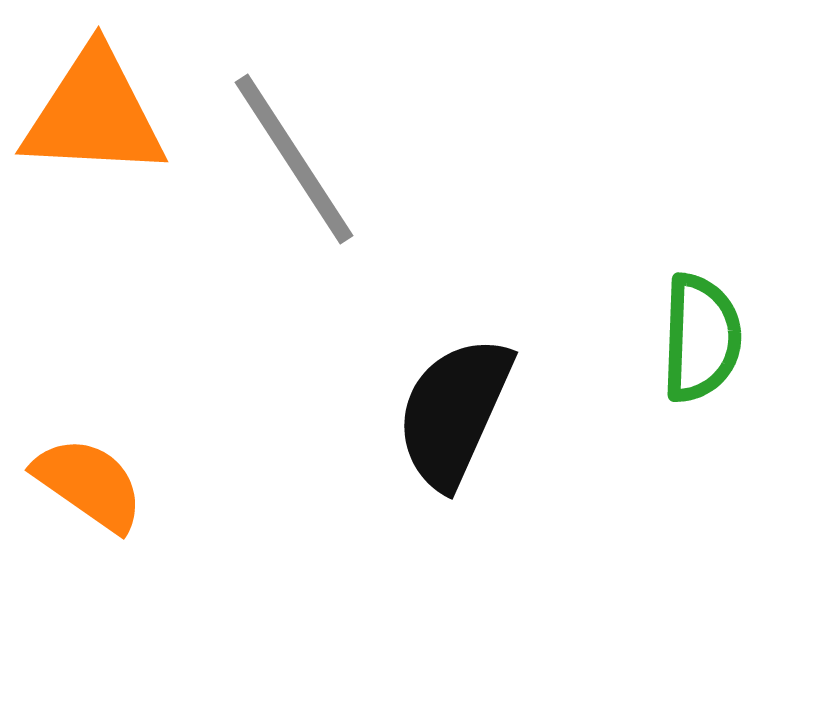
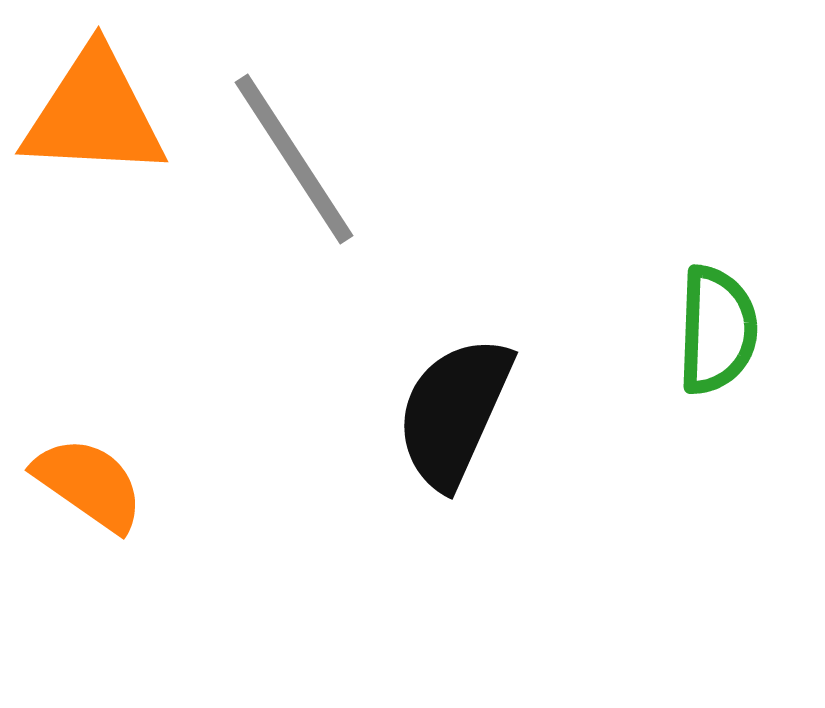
green semicircle: moved 16 px right, 8 px up
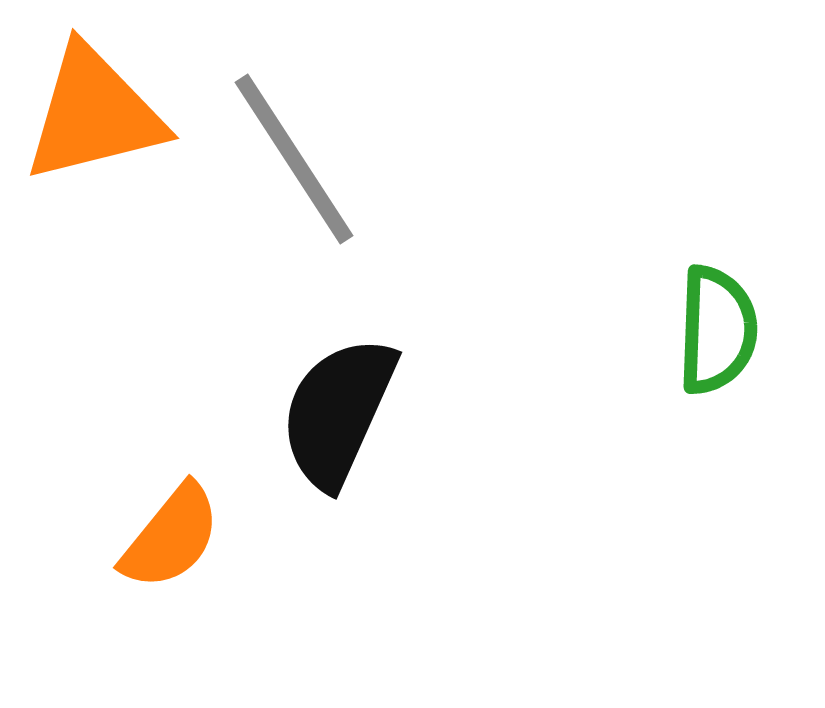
orange triangle: rotated 17 degrees counterclockwise
black semicircle: moved 116 px left
orange semicircle: moved 82 px right, 53 px down; rotated 94 degrees clockwise
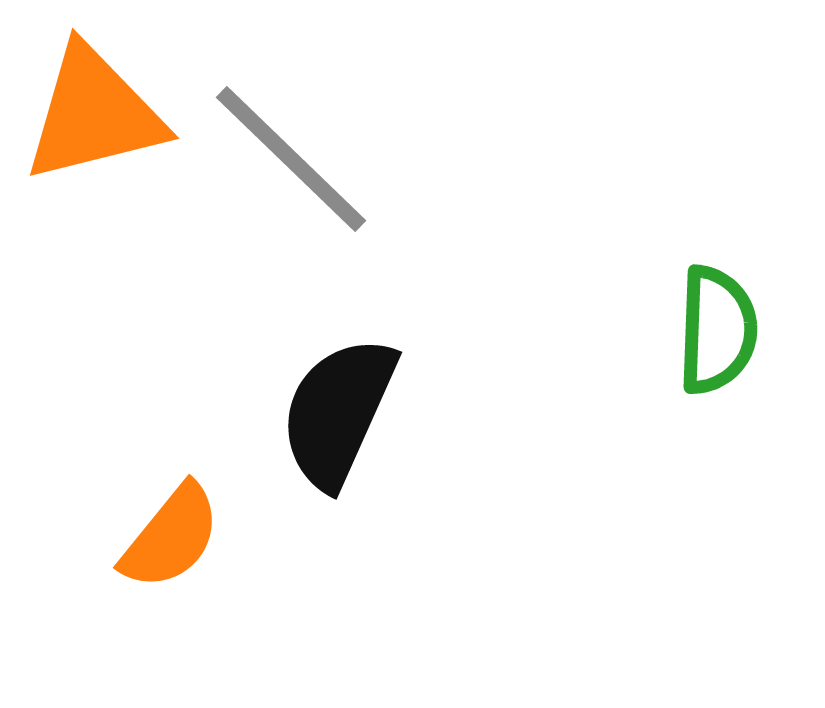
gray line: moved 3 px left; rotated 13 degrees counterclockwise
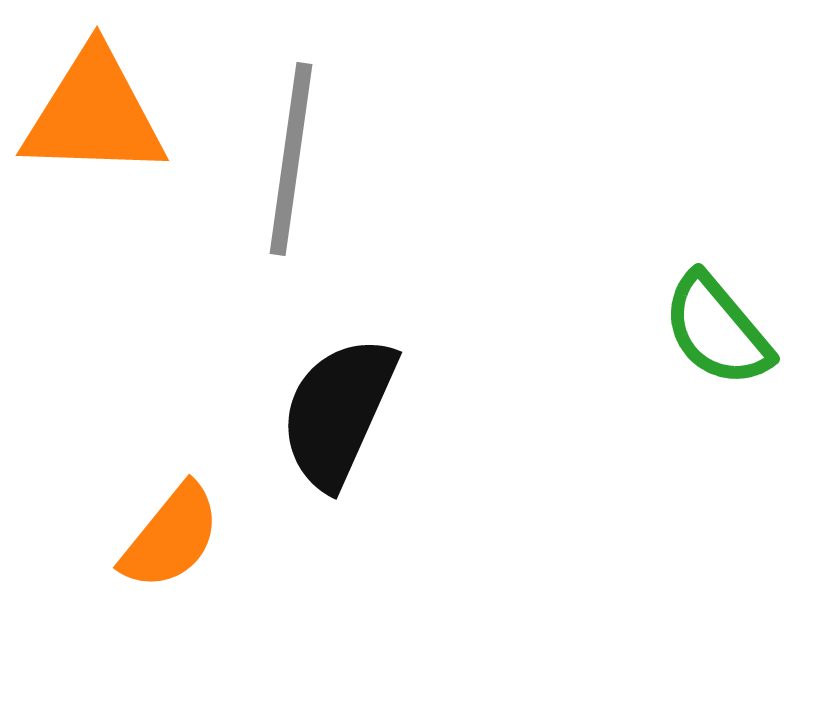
orange triangle: rotated 16 degrees clockwise
gray line: rotated 54 degrees clockwise
green semicircle: rotated 138 degrees clockwise
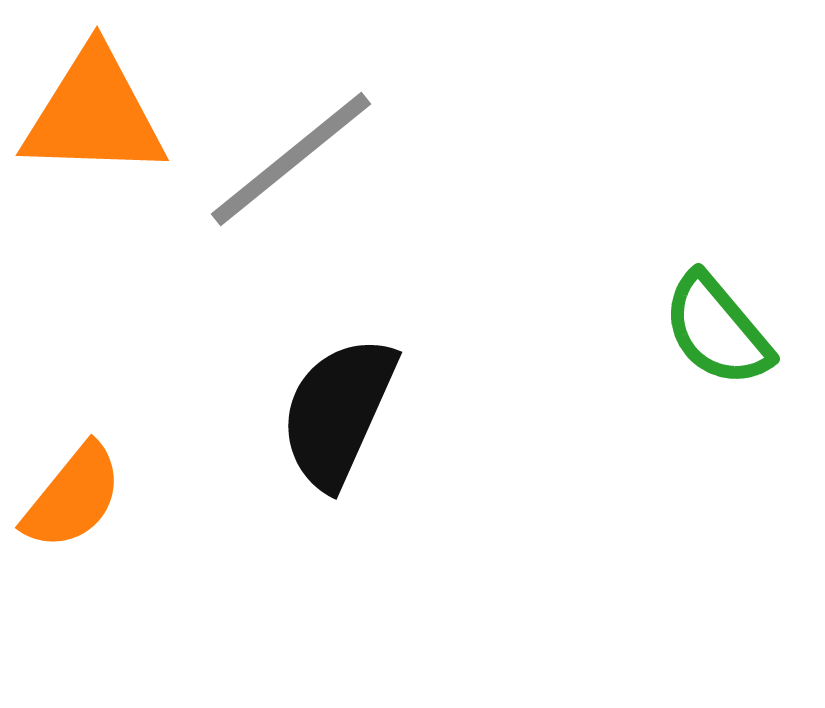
gray line: rotated 43 degrees clockwise
orange semicircle: moved 98 px left, 40 px up
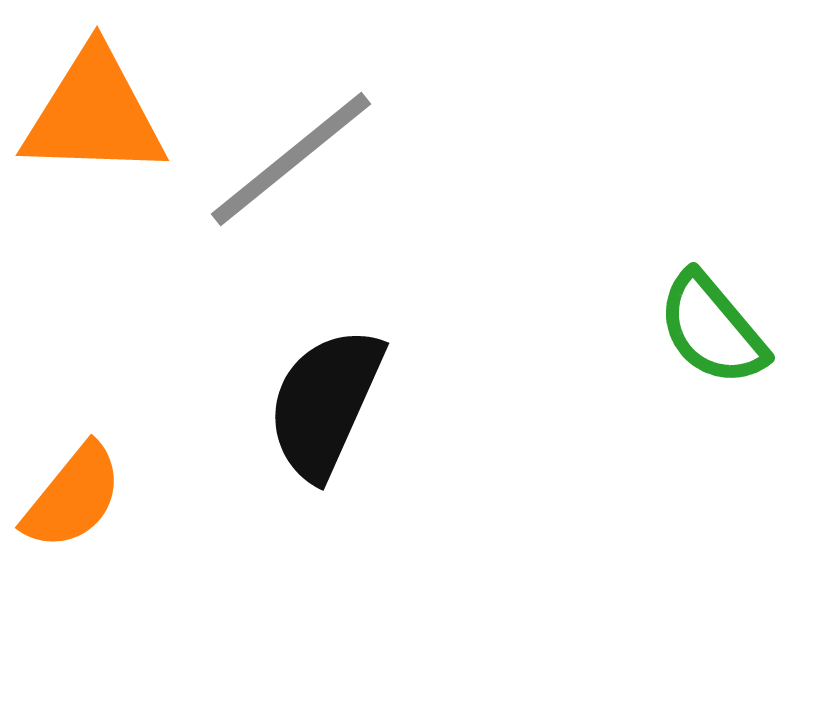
green semicircle: moved 5 px left, 1 px up
black semicircle: moved 13 px left, 9 px up
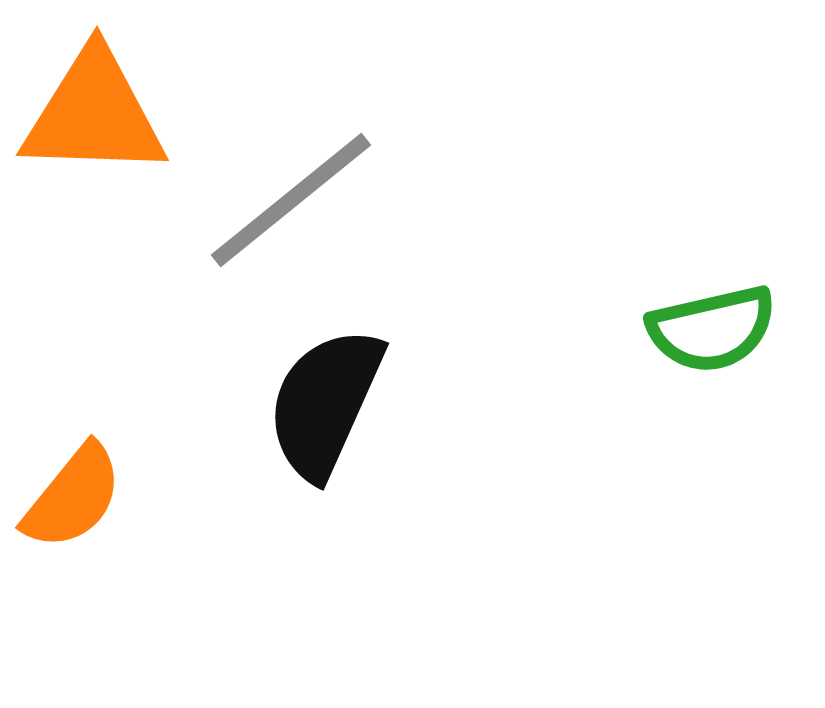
gray line: moved 41 px down
green semicircle: rotated 63 degrees counterclockwise
